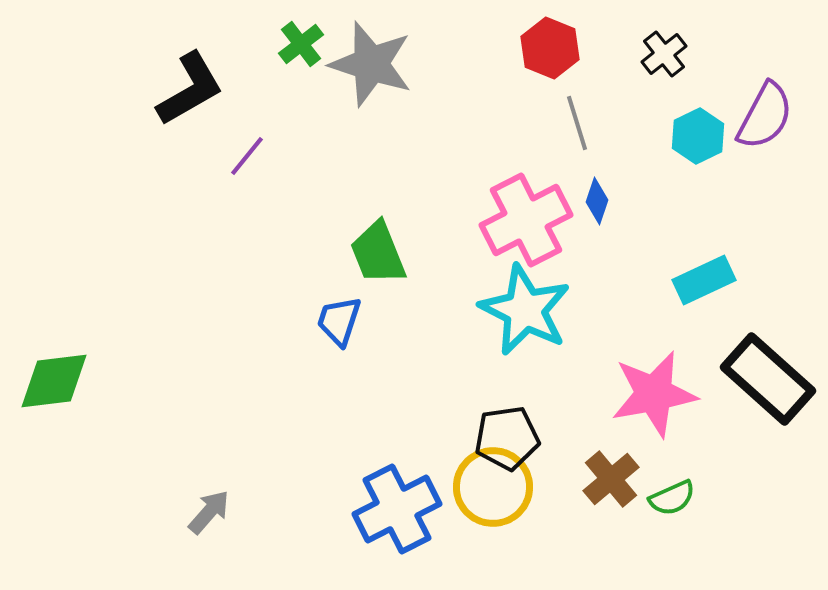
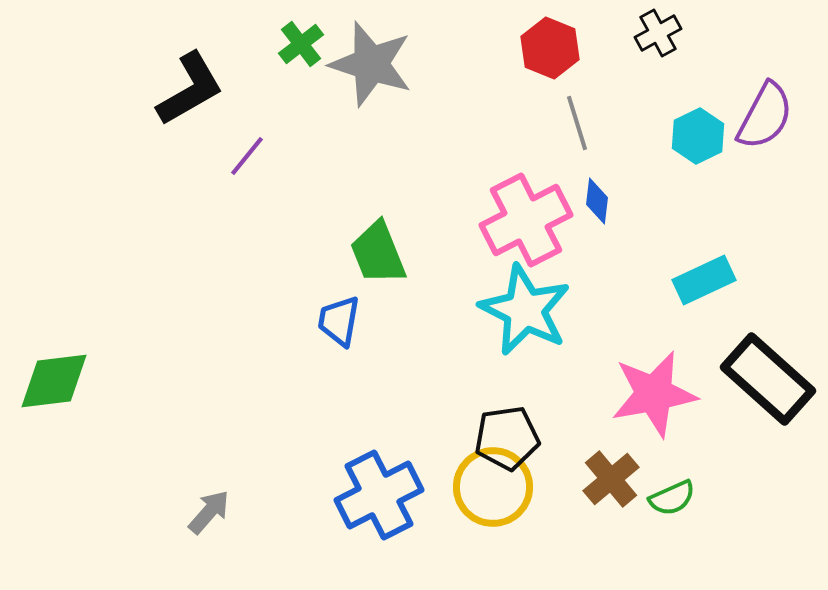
black cross: moved 6 px left, 21 px up; rotated 9 degrees clockwise
blue diamond: rotated 12 degrees counterclockwise
blue trapezoid: rotated 8 degrees counterclockwise
blue cross: moved 18 px left, 14 px up
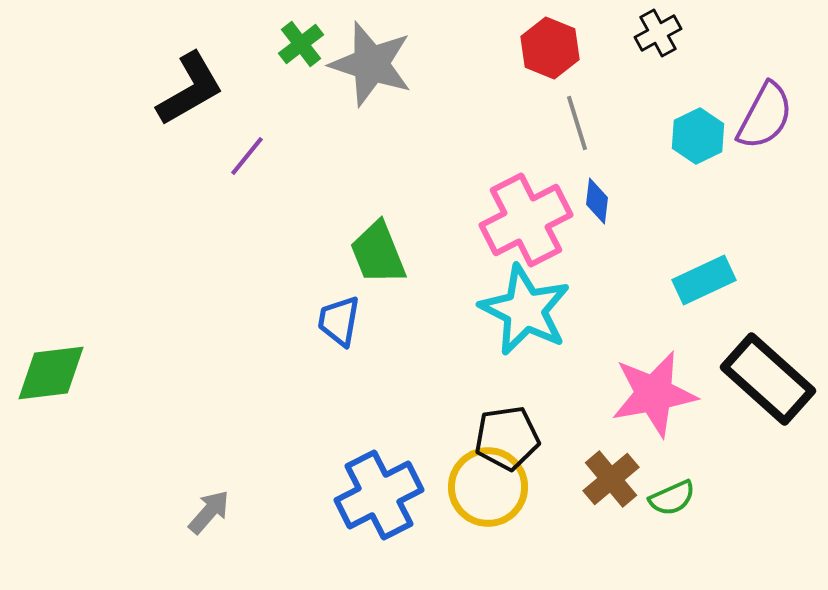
green diamond: moved 3 px left, 8 px up
yellow circle: moved 5 px left
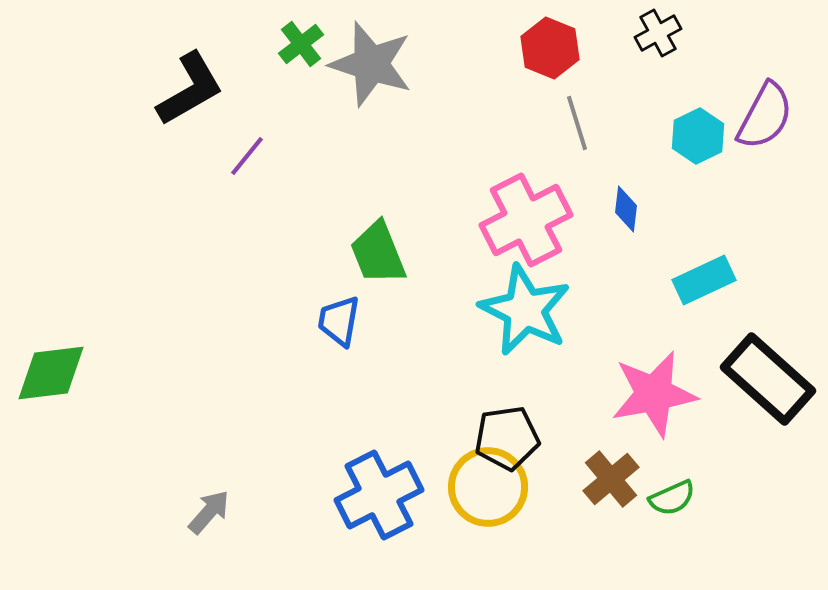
blue diamond: moved 29 px right, 8 px down
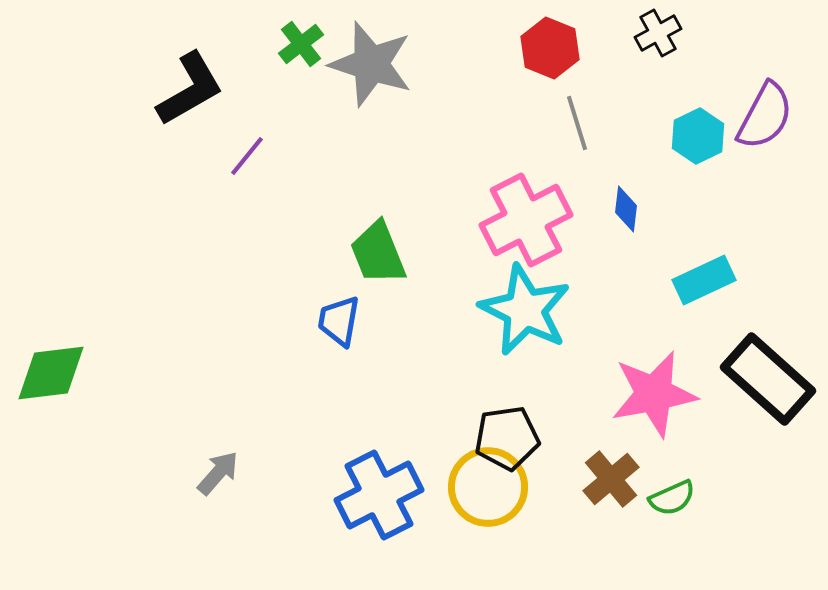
gray arrow: moved 9 px right, 39 px up
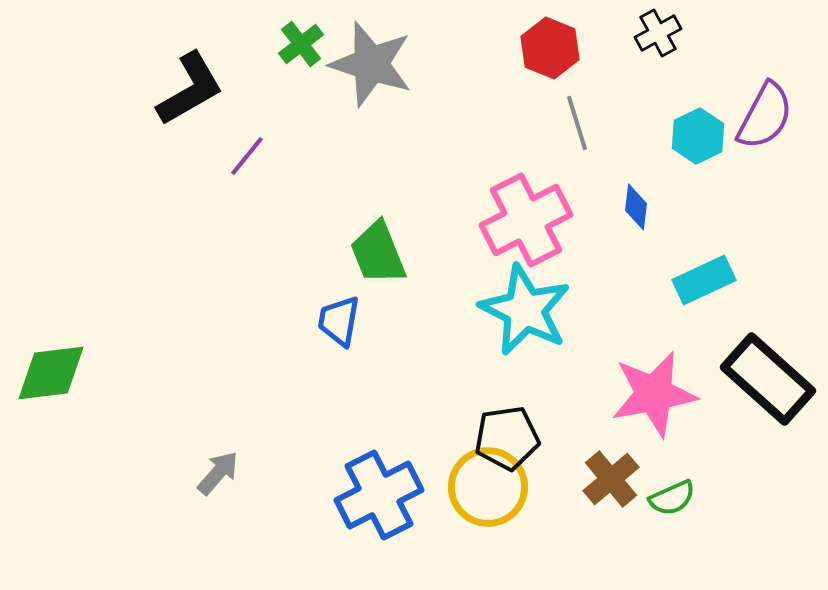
blue diamond: moved 10 px right, 2 px up
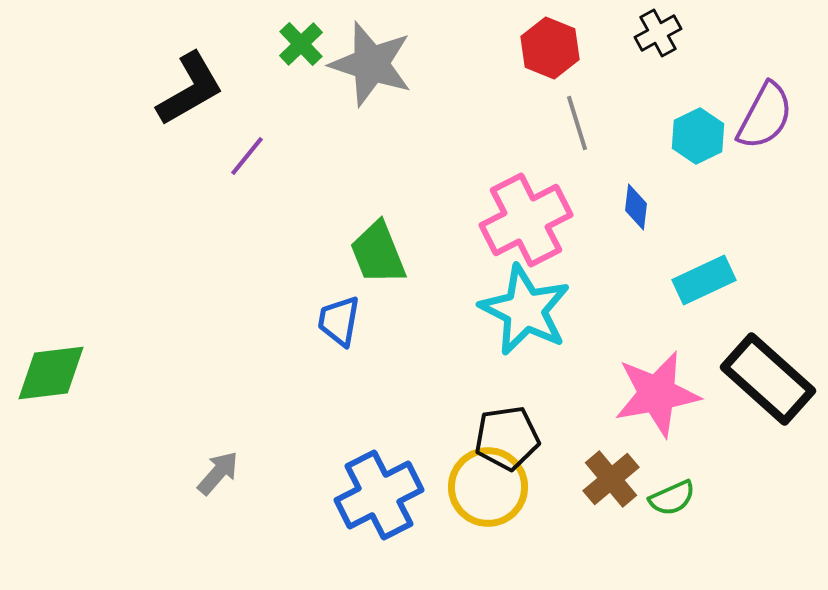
green cross: rotated 6 degrees counterclockwise
pink star: moved 3 px right
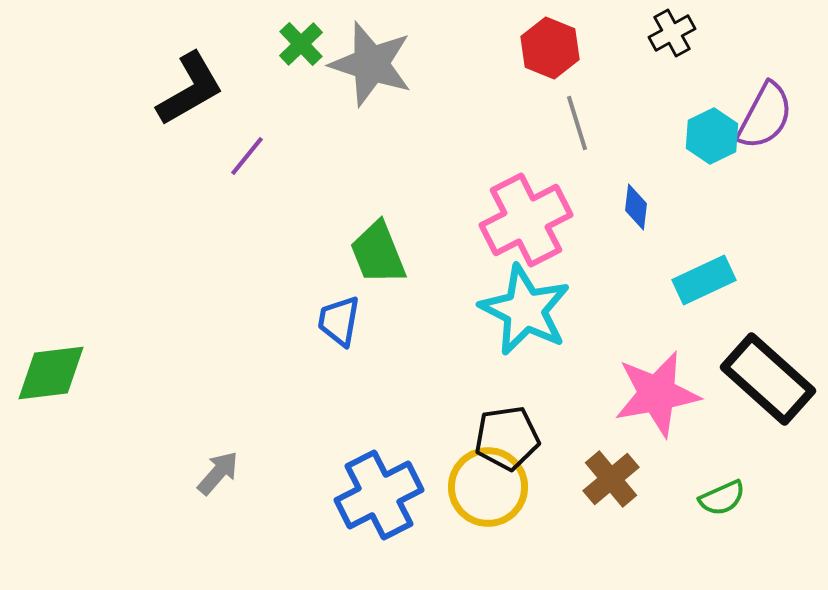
black cross: moved 14 px right
cyan hexagon: moved 14 px right
green semicircle: moved 50 px right
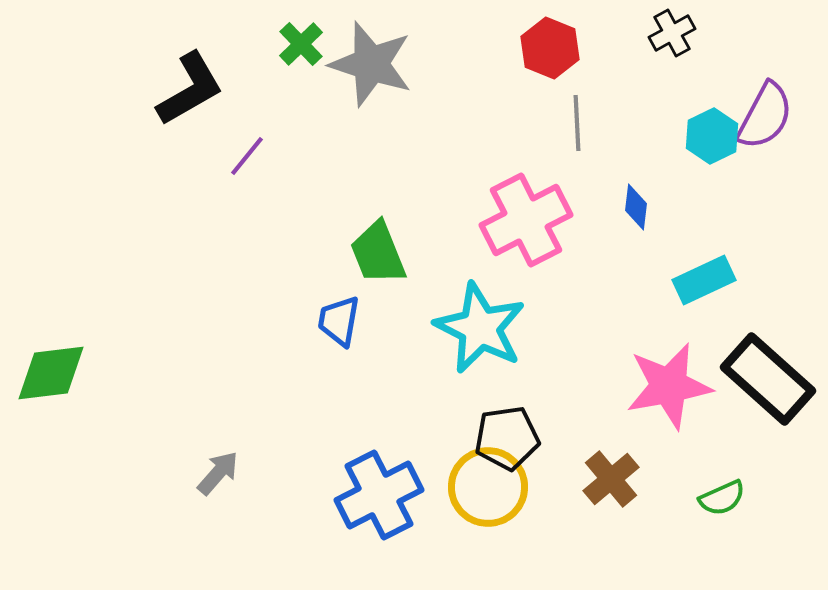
gray line: rotated 14 degrees clockwise
cyan star: moved 45 px left, 18 px down
pink star: moved 12 px right, 8 px up
